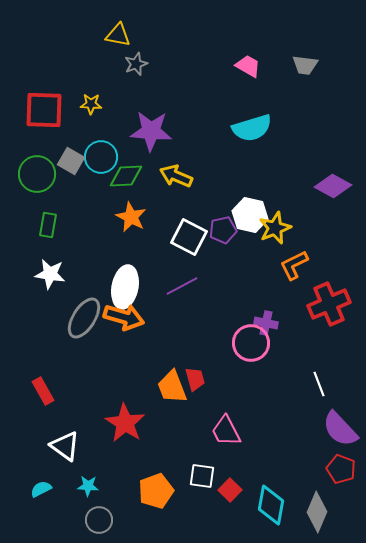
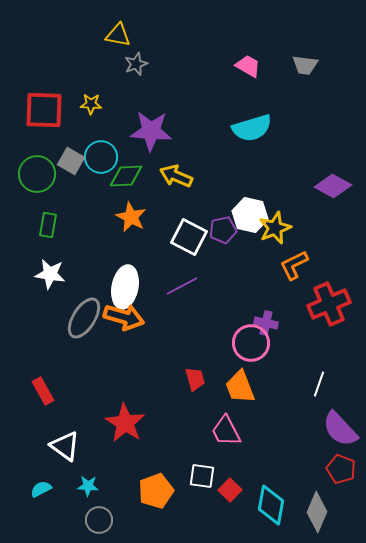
white line at (319, 384): rotated 40 degrees clockwise
orange trapezoid at (172, 387): moved 68 px right
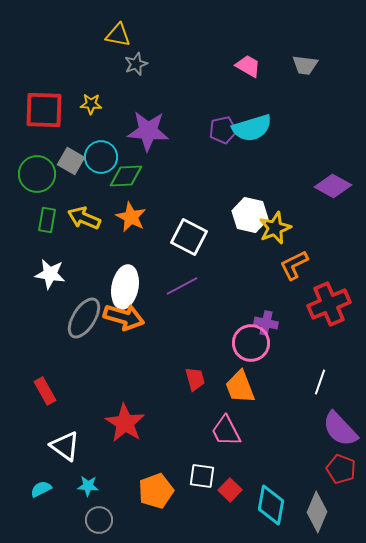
purple star at (151, 131): moved 3 px left
yellow arrow at (176, 176): moved 92 px left, 42 px down
green rectangle at (48, 225): moved 1 px left, 5 px up
purple pentagon at (223, 230): moved 100 px up
white line at (319, 384): moved 1 px right, 2 px up
red rectangle at (43, 391): moved 2 px right
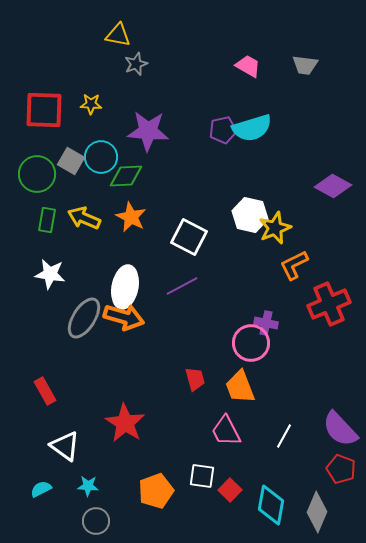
white line at (320, 382): moved 36 px left, 54 px down; rotated 10 degrees clockwise
gray circle at (99, 520): moved 3 px left, 1 px down
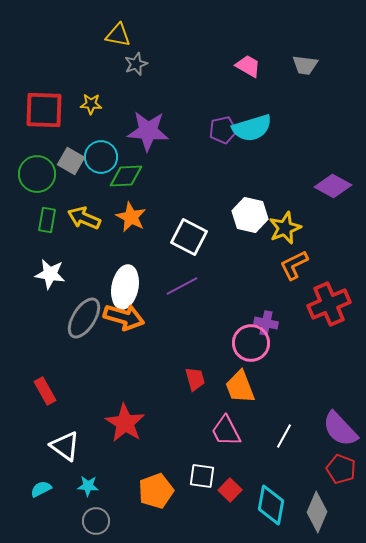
yellow star at (275, 228): moved 10 px right
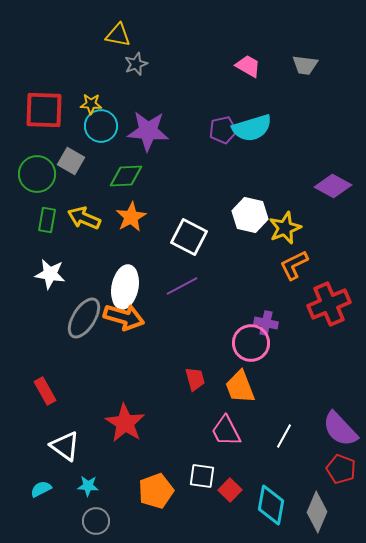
cyan circle at (101, 157): moved 31 px up
orange star at (131, 217): rotated 16 degrees clockwise
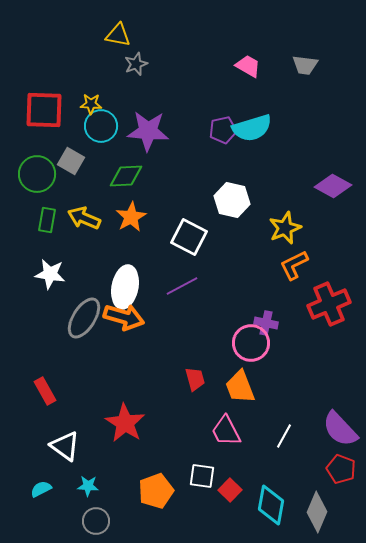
white hexagon at (250, 215): moved 18 px left, 15 px up
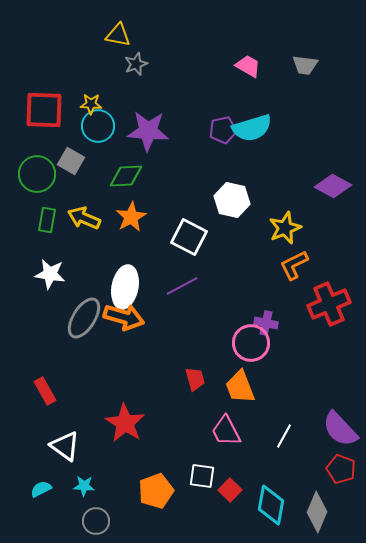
cyan circle at (101, 126): moved 3 px left
cyan star at (88, 486): moved 4 px left
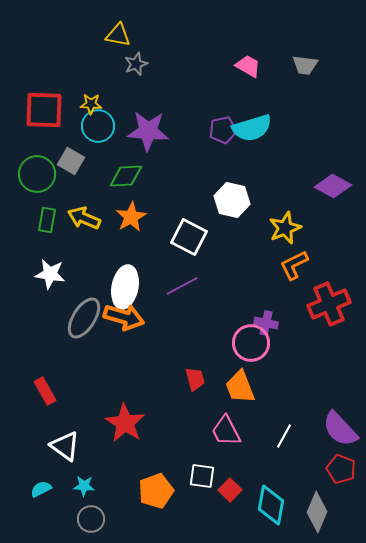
gray circle at (96, 521): moved 5 px left, 2 px up
